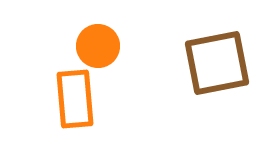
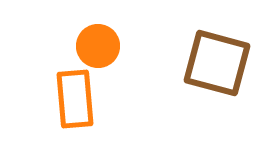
brown square: rotated 26 degrees clockwise
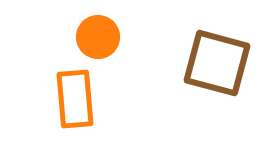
orange circle: moved 9 px up
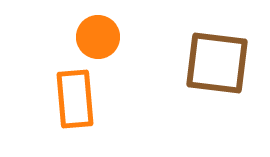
brown square: rotated 8 degrees counterclockwise
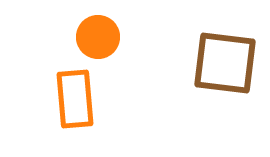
brown square: moved 8 px right
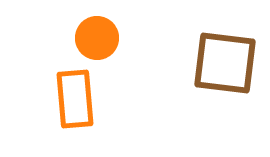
orange circle: moved 1 px left, 1 px down
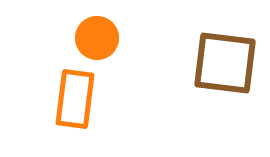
orange rectangle: rotated 12 degrees clockwise
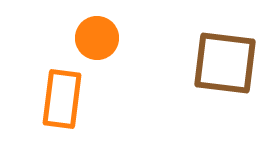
orange rectangle: moved 13 px left
